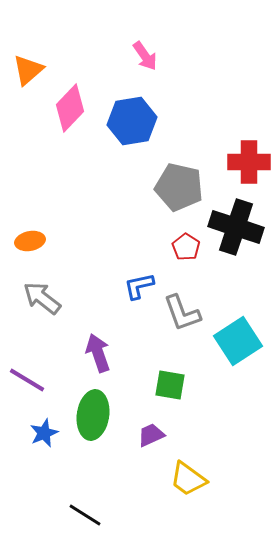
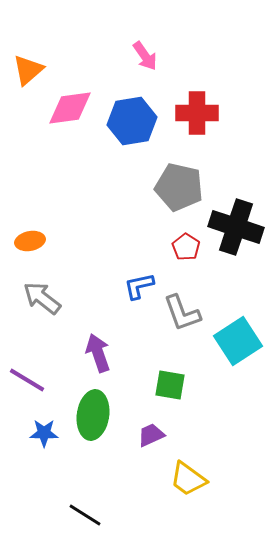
pink diamond: rotated 39 degrees clockwise
red cross: moved 52 px left, 49 px up
blue star: rotated 24 degrees clockwise
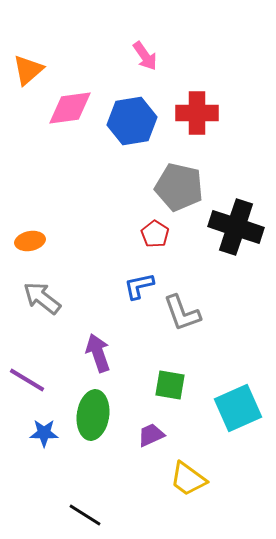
red pentagon: moved 31 px left, 13 px up
cyan square: moved 67 px down; rotated 9 degrees clockwise
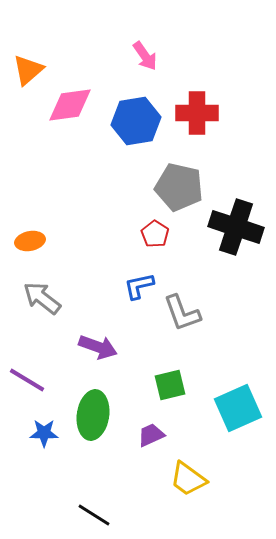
pink diamond: moved 3 px up
blue hexagon: moved 4 px right
purple arrow: moved 6 px up; rotated 129 degrees clockwise
green square: rotated 24 degrees counterclockwise
black line: moved 9 px right
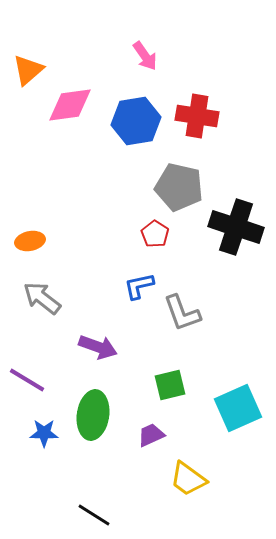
red cross: moved 3 px down; rotated 9 degrees clockwise
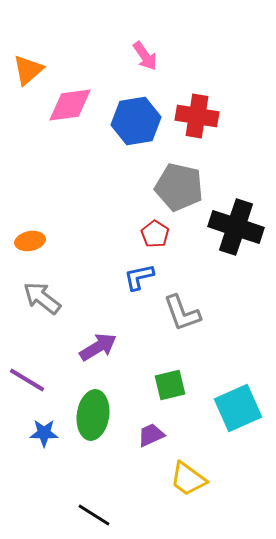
blue L-shape: moved 9 px up
purple arrow: rotated 51 degrees counterclockwise
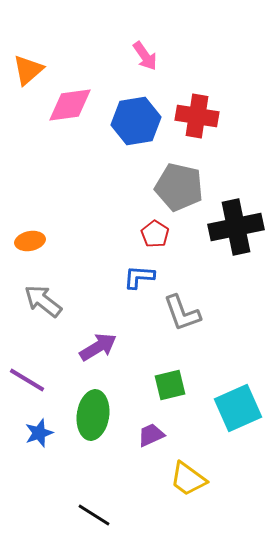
black cross: rotated 30 degrees counterclockwise
blue L-shape: rotated 16 degrees clockwise
gray arrow: moved 1 px right, 3 px down
blue star: moved 5 px left; rotated 20 degrees counterclockwise
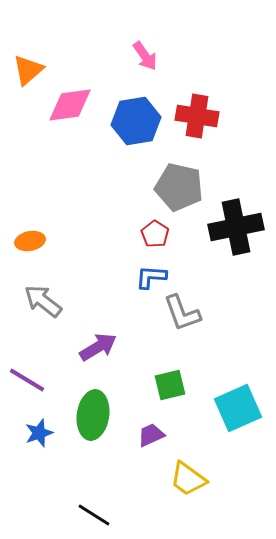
blue L-shape: moved 12 px right
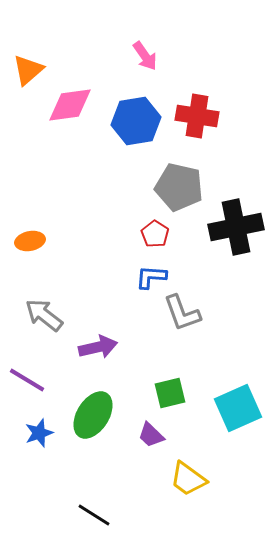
gray arrow: moved 1 px right, 14 px down
purple arrow: rotated 18 degrees clockwise
green square: moved 8 px down
green ellipse: rotated 24 degrees clockwise
purple trapezoid: rotated 112 degrees counterclockwise
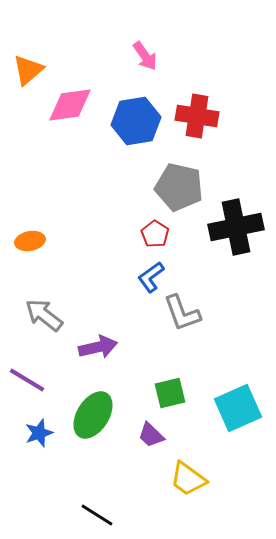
blue L-shape: rotated 40 degrees counterclockwise
black line: moved 3 px right
